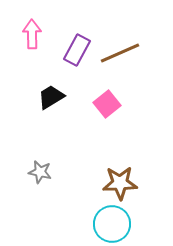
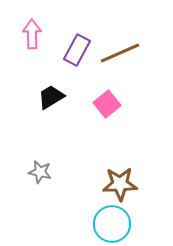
brown star: moved 1 px down
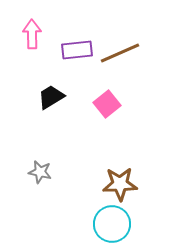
purple rectangle: rotated 56 degrees clockwise
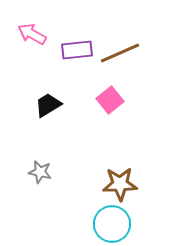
pink arrow: rotated 60 degrees counterclockwise
black trapezoid: moved 3 px left, 8 px down
pink square: moved 3 px right, 4 px up
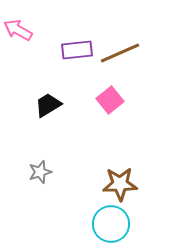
pink arrow: moved 14 px left, 4 px up
gray star: rotated 30 degrees counterclockwise
cyan circle: moved 1 px left
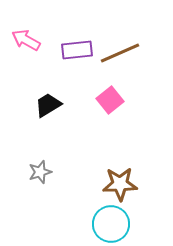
pink arrow: moved 8 px right, 10 px down
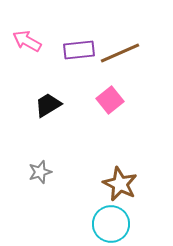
pink arrow: moved 1 px right, 1 px down
purple rectangle: moved 2 px right
brown star: rotated 28 degrees clockwise
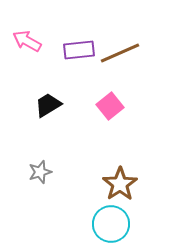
pink square: moved 6 px down
brown star: rotated 12 degrees clockwise
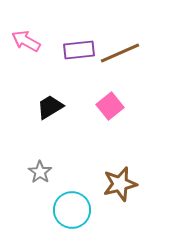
pink arrow: moved 1 px left
black trapezoid: moved 2 px right, 2 px down
gray star: rotated 20 degrees counterclockwise
brown star: rotated 20 degrees clockwise
cyan circle: moved 39 px left, 14 px up
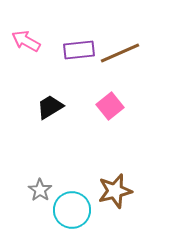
gray star: moved 18 px down
brown star: moved 5 px left, 7 px down
